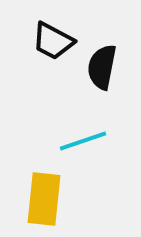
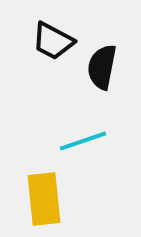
yellow rectangle: rotated 12 degrees counterclockwise
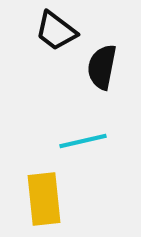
black trapezoid: moved 3 px right, 10 px up; rotated 9 degrees clockwise
cyan line: rotated 6 degrees clockwise
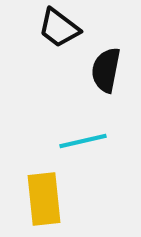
black trapezoid: moved 3 px right, 3 px up
black semicircle: moved 4 px right, 3 px down
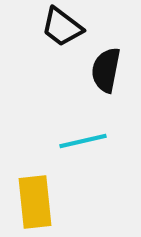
black trapezoid: moved 3 px right, 1 px up
yellow rectangle: moved 9 px left, 3 px down
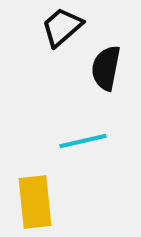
black trapezoid: rotated 102 degrees clockwise
black semicircle: moved 2 px up
